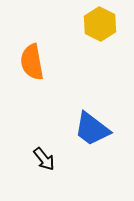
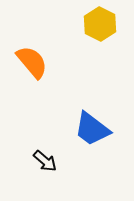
orange semicircle: rotated 150 degrees clockwise
black arrow: moved 1 px right, 2 px down; rotated 10 degrees counterclockwise
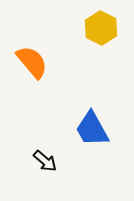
yellow hexagon: moved 1 px right, 4 px down
blue trapezoid: rotated 24 degrees clockwise
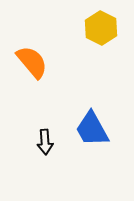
black arrow: moved 19 px up; rotated 45 degrees clockwise
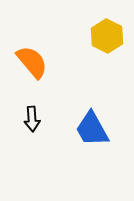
yellow hexagon: moved 6 px right, 8 px down
black arrow: moved 13 px left, 23 px up
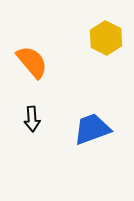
yellow hexagon: moved 1 px left, 2 px down
blue trapezoid: rotated 99 degrees clockwise
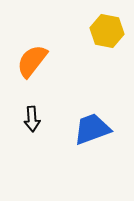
yellow hexagon: moved 1 px right, 7 px up; rotated 16 degrees counterclockwise
orange semicircle: moved 1 px up; rotated 102 degrees counterclockwise
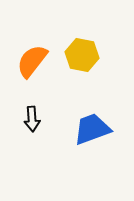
yellow hexagon: moved 25 px left, 24 px down
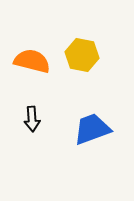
orange semicircle: rotated 66 degrees clockwise
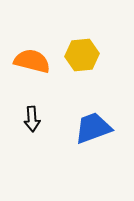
yellow hexagon: rotated 16 degrees counterclockwise
blue trapezoid: moved 1 px right, 1 px up
